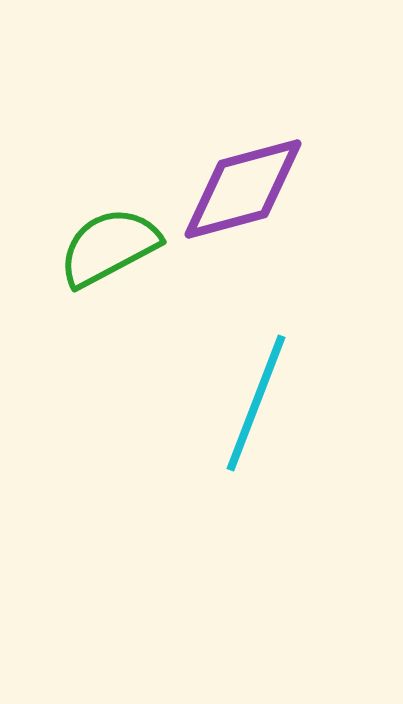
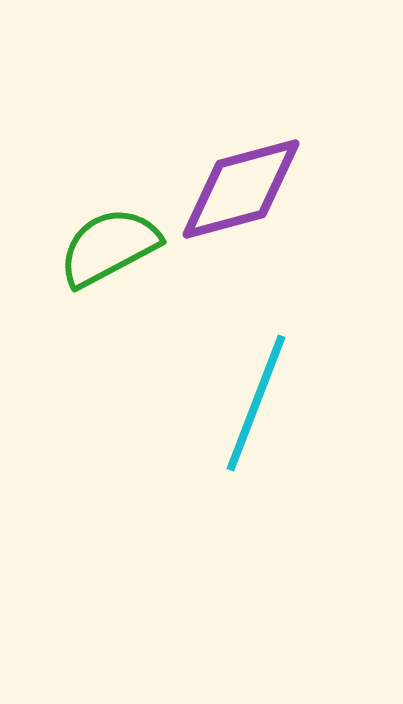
purple diamond: moved 2 px left
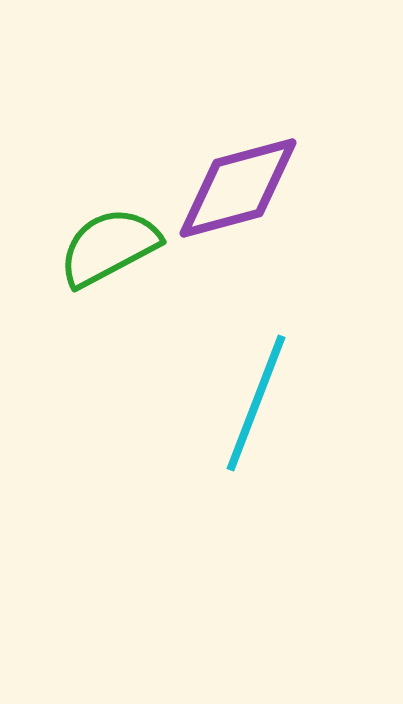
purple diamond: moved 3 px left, 1 px up
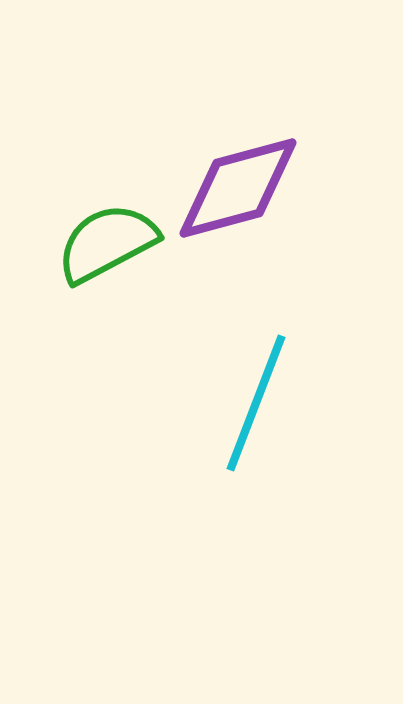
green semicircle: moved 2 px left, 4 px up
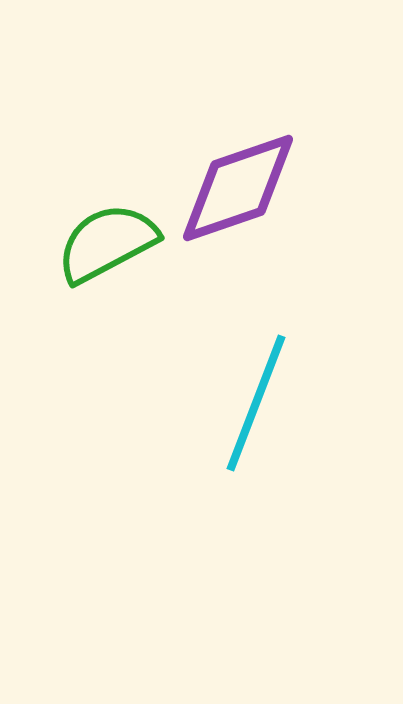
purple diamond: rotated 4 degrees counterclockwise
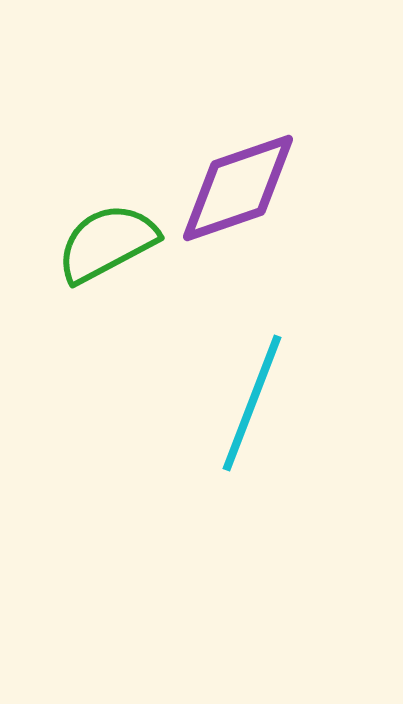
cyan line: moved 4 px left
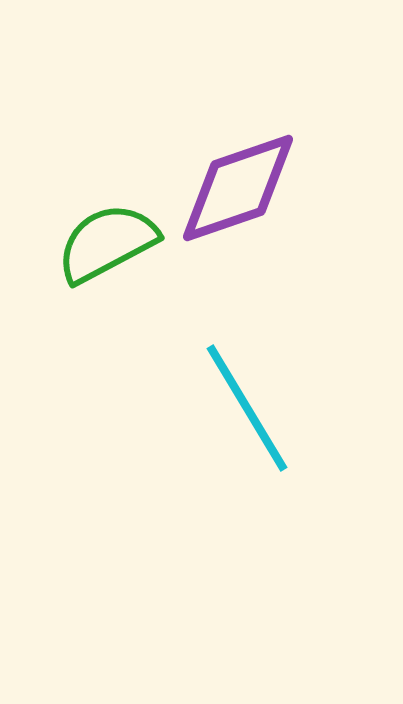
cyan line: moved 5 px left, 5 px down; rotated 52 degrees counterclockwise
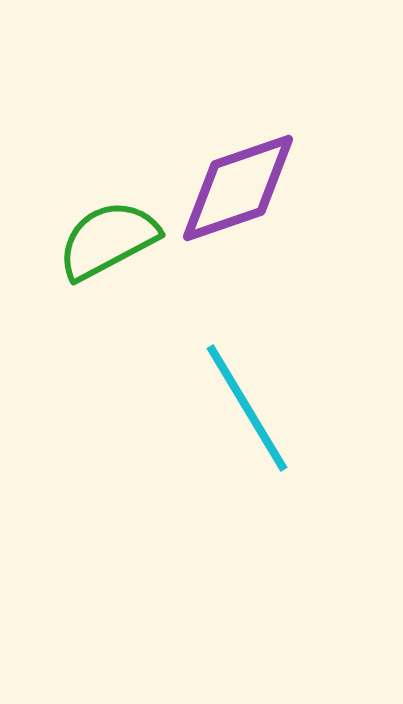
green semicircle: moved 1 px right, 3 px up
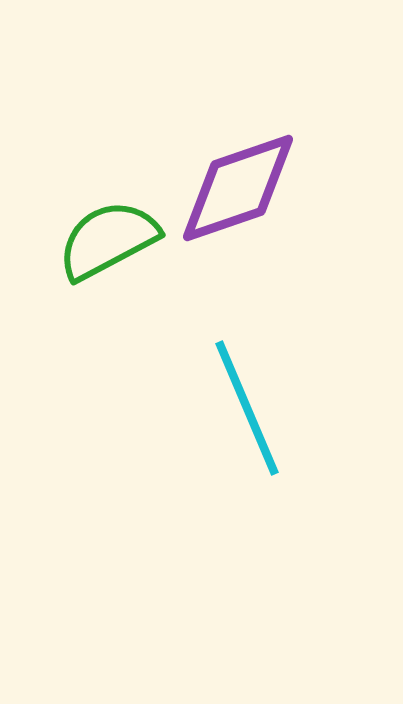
cyan line: rotated 8 degrees clockwise
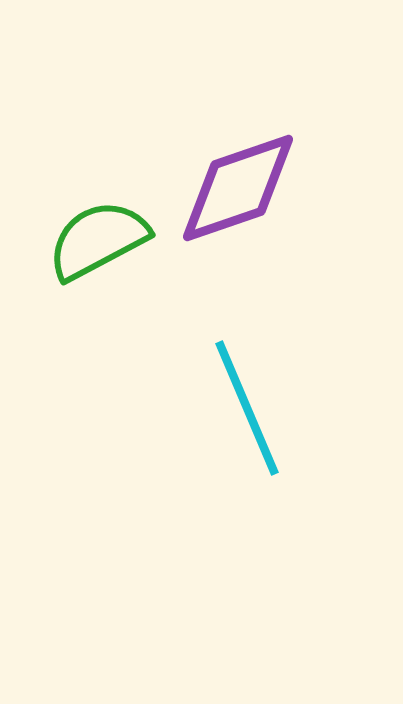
green semicircle: moved 10 px left
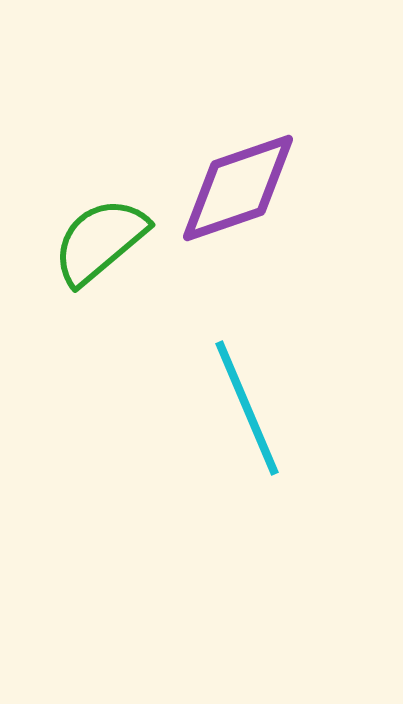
green semicircle: moved 2 px right, 1 px down; rotated 12 degrees counterclockwise
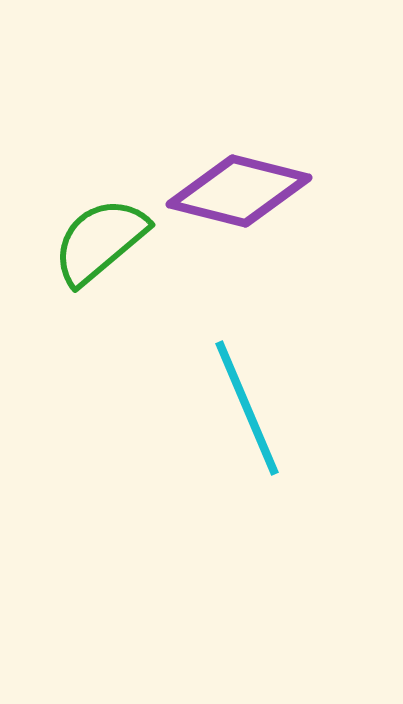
purple diamond: moved 1 px right, 3 px down; rotated 33 degrees clockwise
